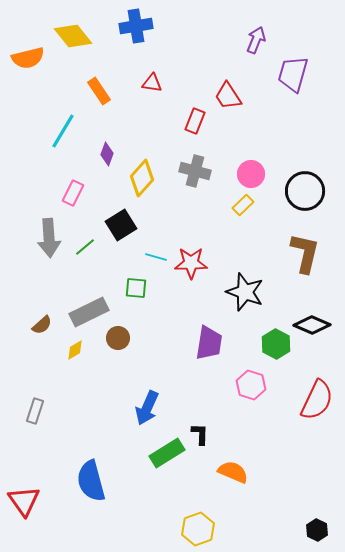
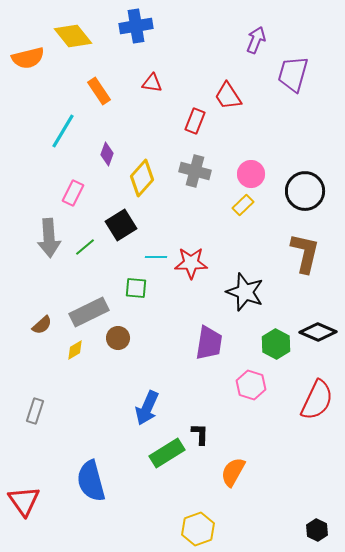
cyan line at (156, 257): rotated 15 degrees counterclockwise
black diamond at (312, 325): moved 6 px right, 7 px down
orange semicircle at (233, 472): rotated 84 degrees counterclockwise
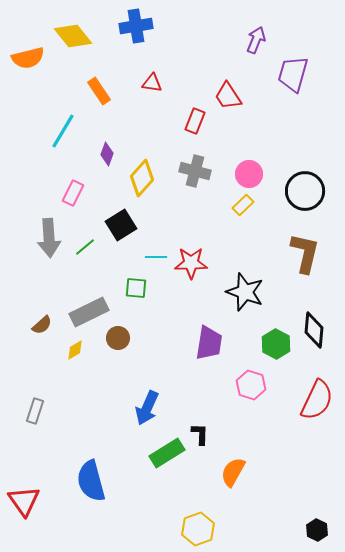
pink circle at (251, 174): moved 2 px left
black diamond at (318, 332): moved 4 px left, 2 px up; rotated 72 degrees clockwise
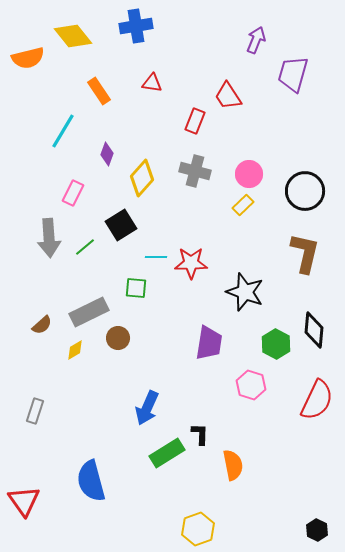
orange semicircle at (233, 472): moved 7 px up; rotated 140 degrees clockwise
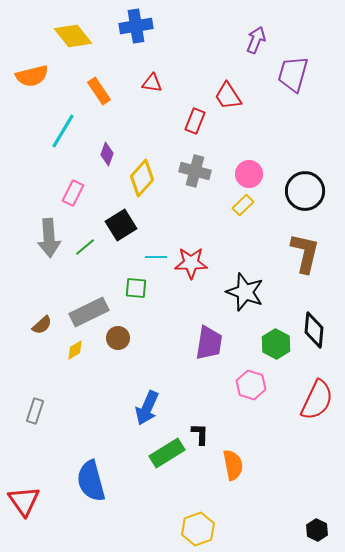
orange semicircle at (28, 58): moved 4 px right, 18 px down
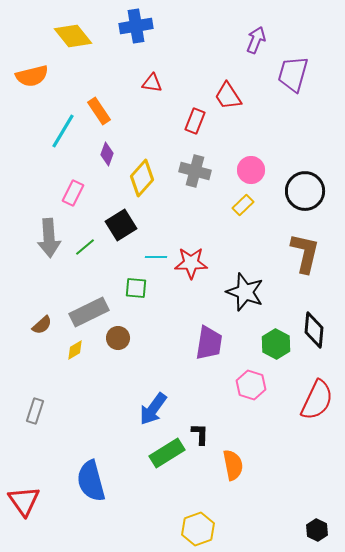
orange rectangle at (99, 91): moved 20 px down
pink circle at (249, 174): moved 2 px right, 4 px up
blue arrow at (147, 408): moved 6 px right, 1 px down; rotated 12 degrees clockwise
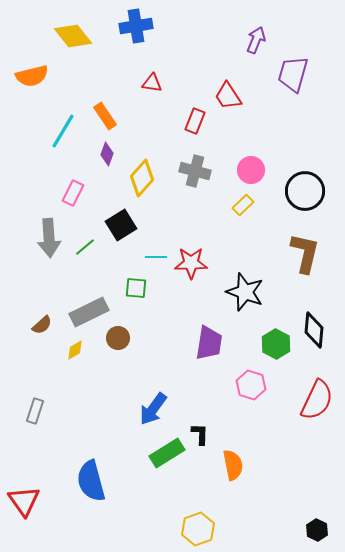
orange rectangle at (99, 111): moved 6 px right, 5 px down
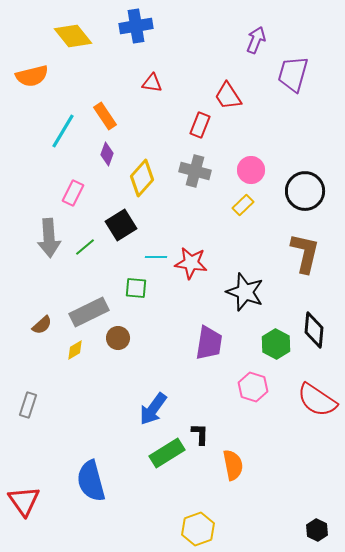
red rectangle at (195, 121): moved 5 px right, 4 px down
red star at (191, 263): rotated 8 degrees clockwise
pink hexagon at (251, 385): moved 2 px right, 2 px down
red semicircle at (317, 400): rotated 99 degrees clockwise
gray rectangle at (35, 411): moved 7 px left, 6 px up
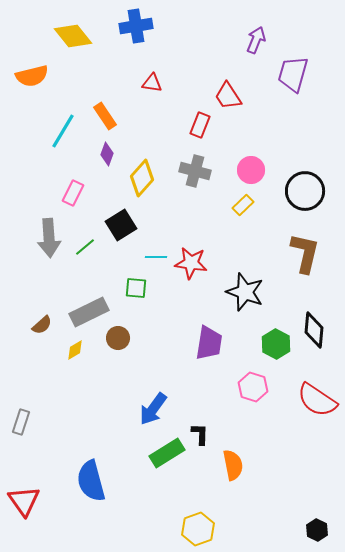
gray rectangle at (28, 405): moved 7 px left, 17 px down
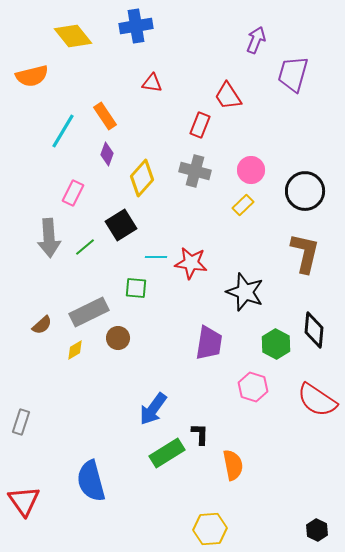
yellow hexagon at (198, 529): moved 12 px right; rotated 16 degrees clockwise
